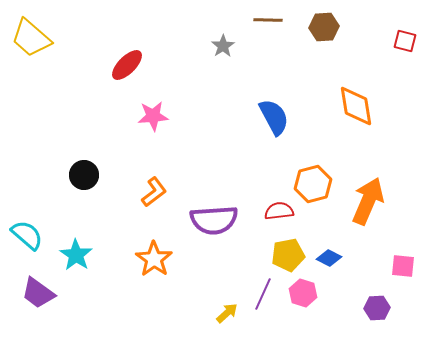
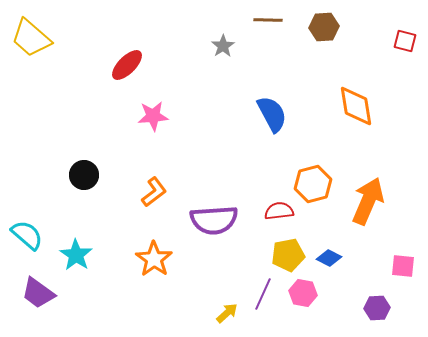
blue semicircle: moved 2 px left, 3 px up
pink hexagon: rotated 8 degrees counterclockwise
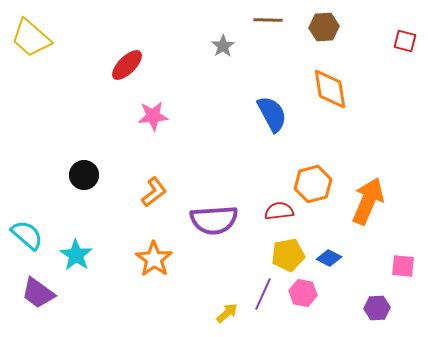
orange diamond: moved 26 px left, 17 px up
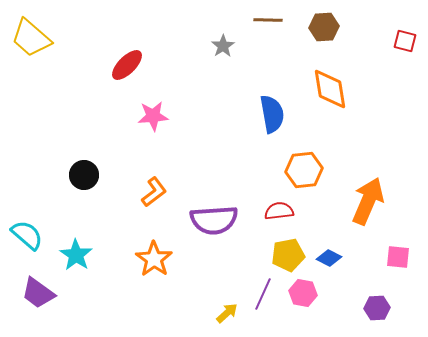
blue semicircle: rotated 18 degrees clockwise
orange hexagon: moved 9 px left, 14 px up; rotated 9 degrees clockwise
pink square: moved 5 px left, 9 px up
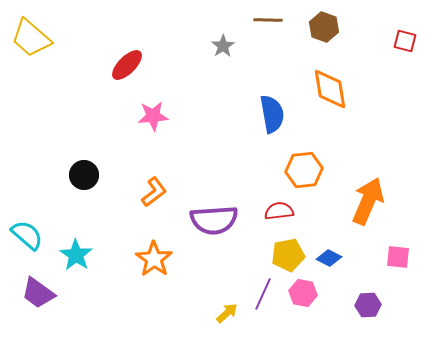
brown hexagon: rotated 24 degrees clockwise
purple hexagon: moved 9 px left, 3 px up
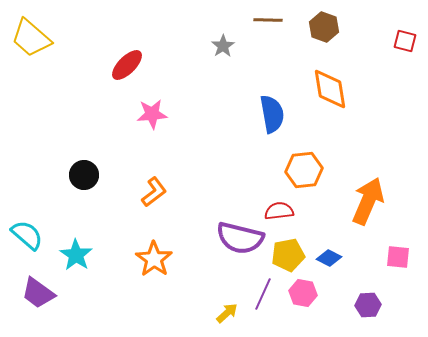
pink star: moved 1 px left, 2 px up
purple semicircle: moved 26 px right, 18 px down; rotated 18 degrees clockwise
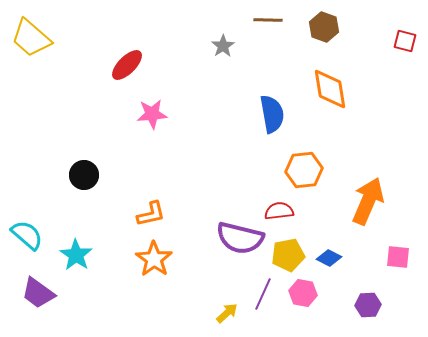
orange L-shape: moved 3 px left, 22 px down; rotated 24 degrees clockwise
